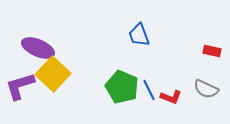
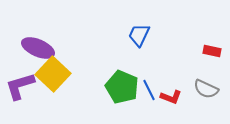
blue trapezoid: rotated 45 degrees clockwise
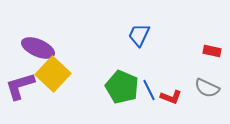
gray semicircle: moved 1 px right, 1 px up
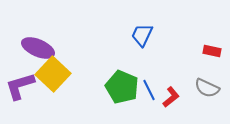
blue trapezoid: moved 3 px right
red L-shape: rotated 60 degrees counterclockwise
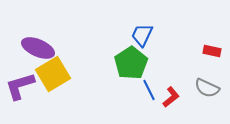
yellow square: rotated 16 degrees clockwise
green pentagon: moved 9 px right, 24 px up; rotated 16 degrees clockwise
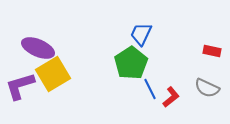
blue trapezoid: moved 1 px left, 1 px up
blue line: moved 1 px right, 1 px up
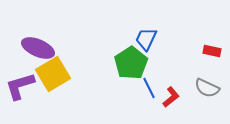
blue trapezoid: moved 5 px right, 5 px down
blue line: moved 1 px left, 1 px up
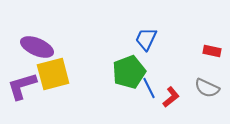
purple ellipse: moved 1 px left, 1 px up
green pentagon: moved 2 px left, 9 px down; rotated 12 degrees clockwise
yellow square: rotated 16 degrees clockwise
purple L-shape: moved 2 px right
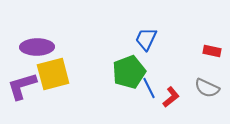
purple ellipse: rotated 24 degrees counterclockwise
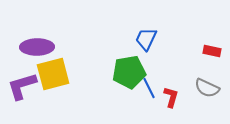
green pentagon: rotated 12 degrees clockwise
red L-shape: rotated 35 degrees counterclockwise
